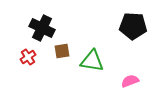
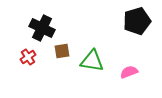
black pentagon: moved 4 px right, 5 px up; rotated 20 degrees counterclockwise
pink semicircle: moved 1 px left, 9 px up
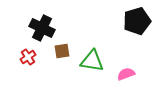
pink semicircle: moved 3 px left, 2 px down
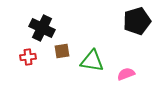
red cross: rotated 28 degrees clockwise
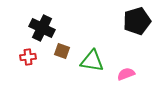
brown square: rotated 28 degrees clockwise
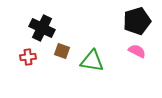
pink semicircle: moved 11 px right, 23 px up; rotated 48 degrees clockwise
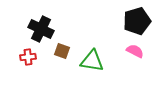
black cross: moved 1 px left, 1 px down
pink semicircle: moved 2 px left
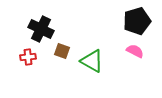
green triangle: rotated 20 degrees clockwise
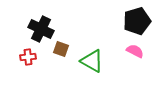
brown square: moved 1 px left, 2 px up
